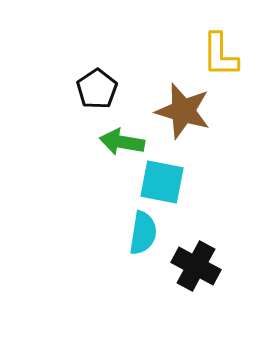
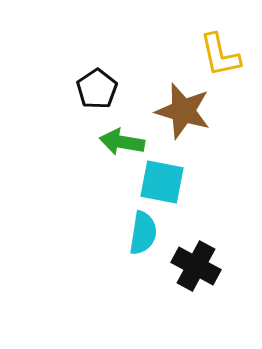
yellow L-shape: rotated 12 degrees counterclockwise
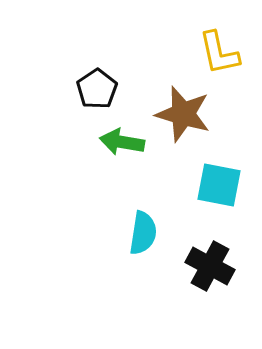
yellow L-shape: moved 1 px left, 2 px up
brown star: moved 3 px down
cyan square: moved 57 px right, 3 px down
black cross: moved 14 px right
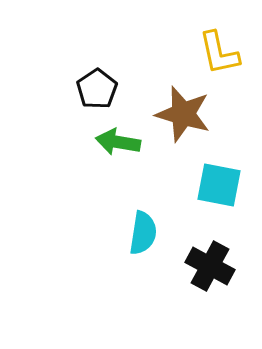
green arrow: moved 4 px left
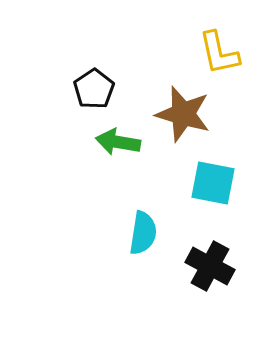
black pentagon: moved 3 px left
cyan square: moved 6 px left, 2 px up
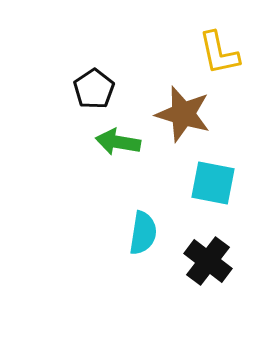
black cross: moved 2 px left, 5 px up; rotated 9 degrees clockwise
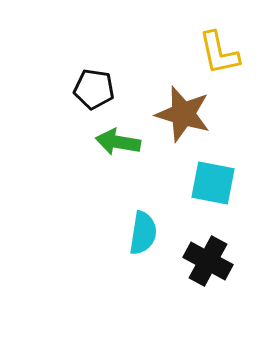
black pentagon: rotated 30 degrees counterclockwise
black cross: rotated 9 degrees counterclockwise
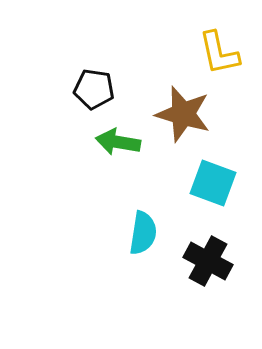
cyan square: rotated 9 degrees clockwise
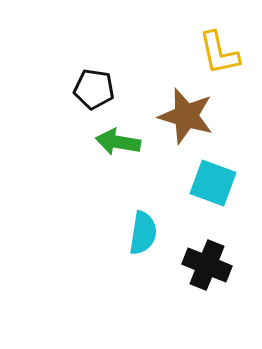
brown star: moved 3 px right, 2 px down
black cross: moved 1 px left, 4 px down; rotated 6 degrees counterclockwise
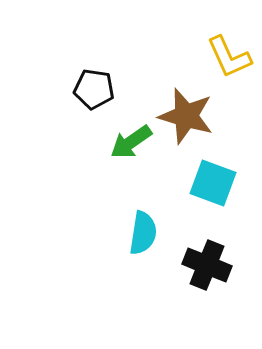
yellow L-shape: moved 10 px right, 4 px down; rotated 12 degrees counterclockwise
green arrow: moved 13 px right; rotated 45 degrees counterclockwise
